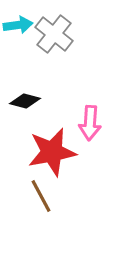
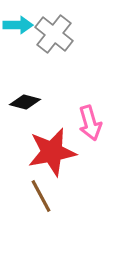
cyan arrow: rotated 8 degrees clockwise
black diamond: moved 1 px down
pink arrow: rotated 20 degrees counterclockwise
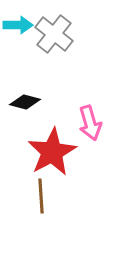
red star: rotated 18 degrees counterclockwise
brown line: rotated 24 degrees clockwise
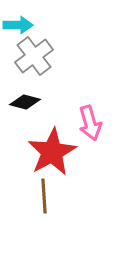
gray cross: moved 20 px left, 22 px down; rotated 15 degrees clockwise
brown line: moved 3 px right
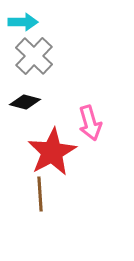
cyan arrow: moved 5 px right, 3 px up
gray cross: rotated 9 degrees counterclockwise
brown line: moved 4 px left, 2 px up
